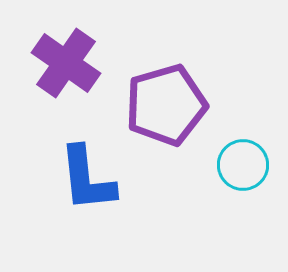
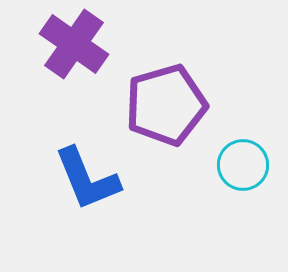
purple cross: moved 8 px right, 19 px up
blue L-shape: rotated 16 degrees counterclockwise
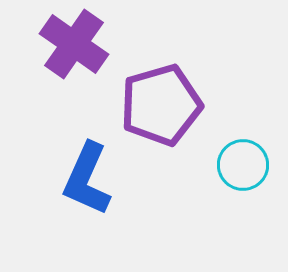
purple pentagon: moved 5 px left
blue L-shape: rotated 46 degrees clockwise
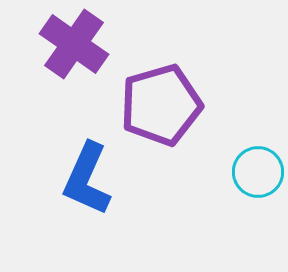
cyan circle: moved 15 px right, 7 px down
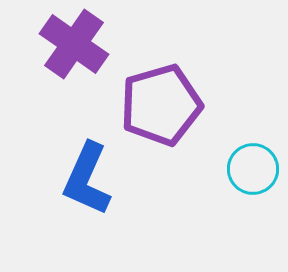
cyan circle: moved 5 px left, 3 px up
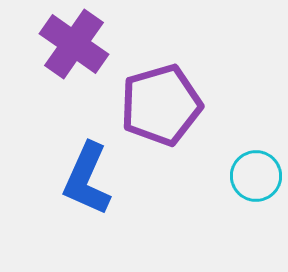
cyan circle: moved 3 px right, 7 px down
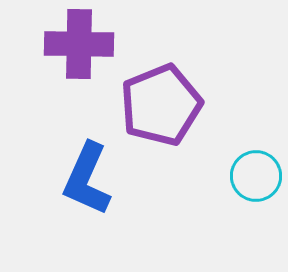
purple cross: moved 5 px right; rotated 34 degrees counterclockwise
purple pentagon: rotated 6 degrees counterclockwise
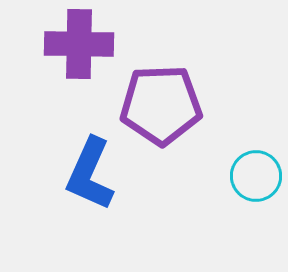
purple pentagon: rotated 20 degrees clockwise
blue L-shape: moved 3 px right, 5 px up
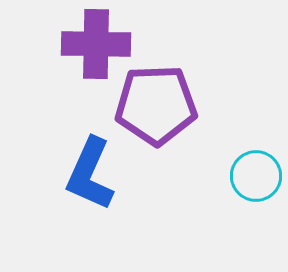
purple cross: moved 17 px right
purple pentagon: moved 5 px left
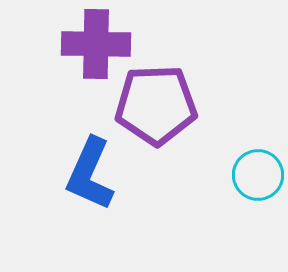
cyan circle: moved 2 px right, 1 px up
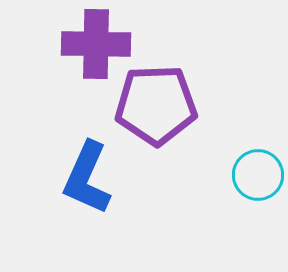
blue L-shape: moved 3 px left, 4 px down
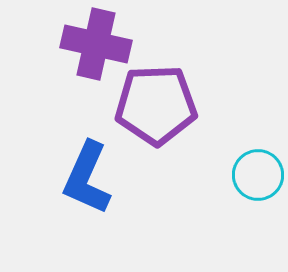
purple cross: rotated 12 degrees clockwise
